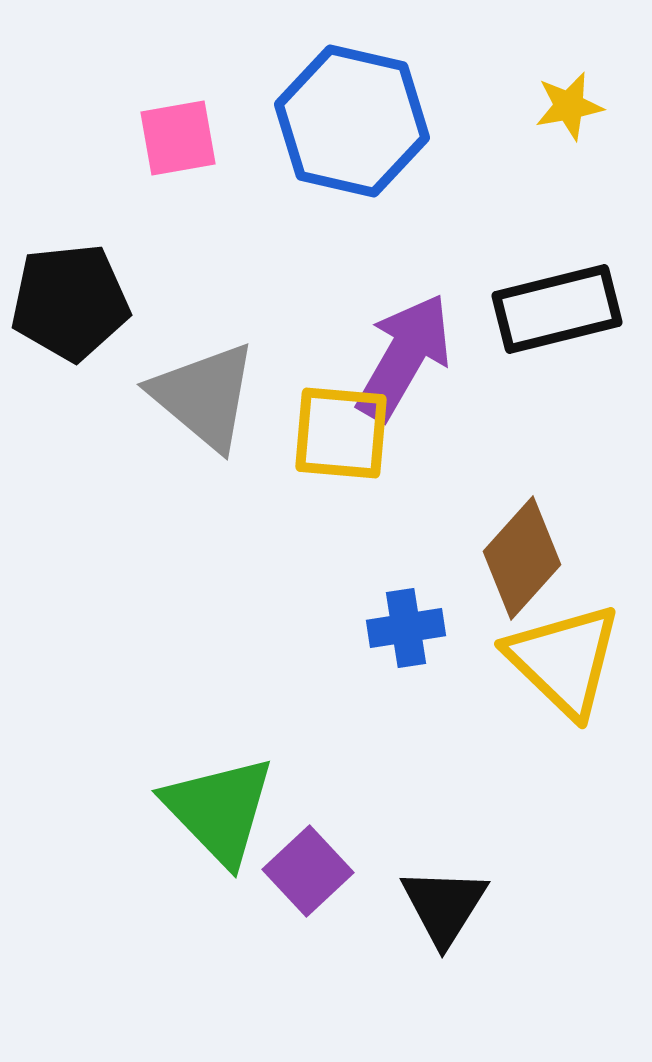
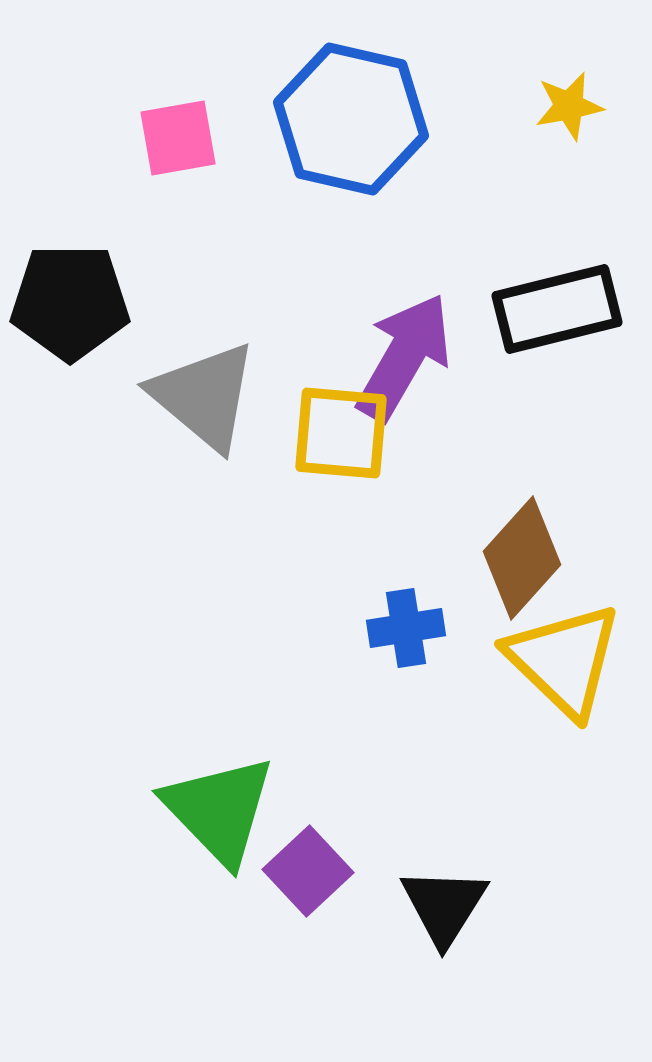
blue hexagon: moved 1 px left, 2 px up
black pentagon: rotated 6 degrees clockwise
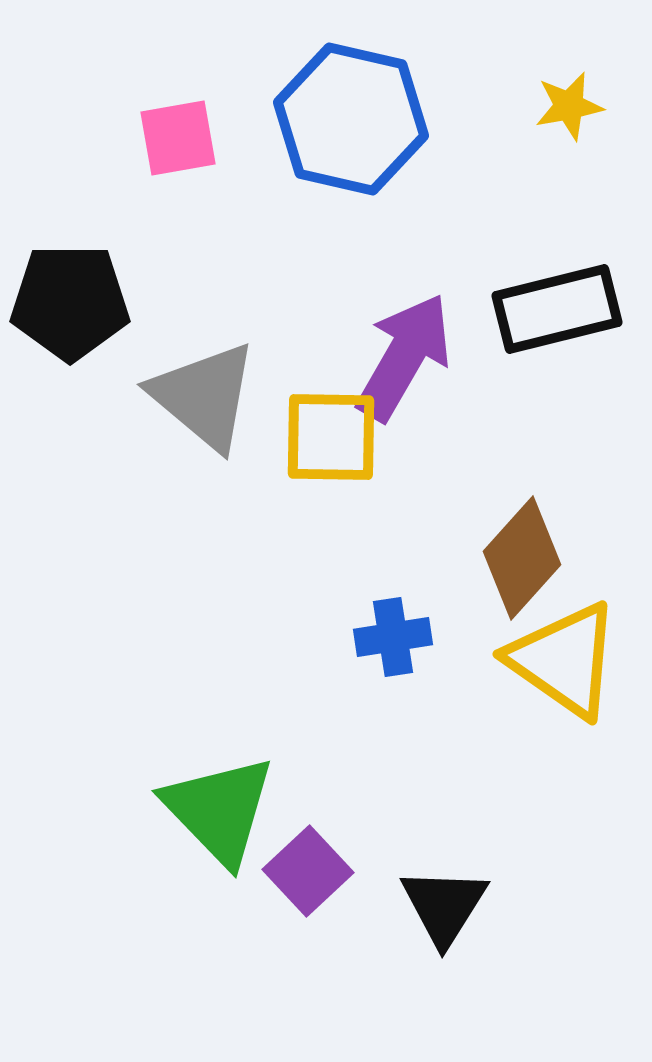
yellow square: moved 10 px left, 4 px down; rotated 4 degrees counterclockwise
blue cross: moved 13 px left, 9 px down
yellow triangle: rotated 9 degrees counterclockwise
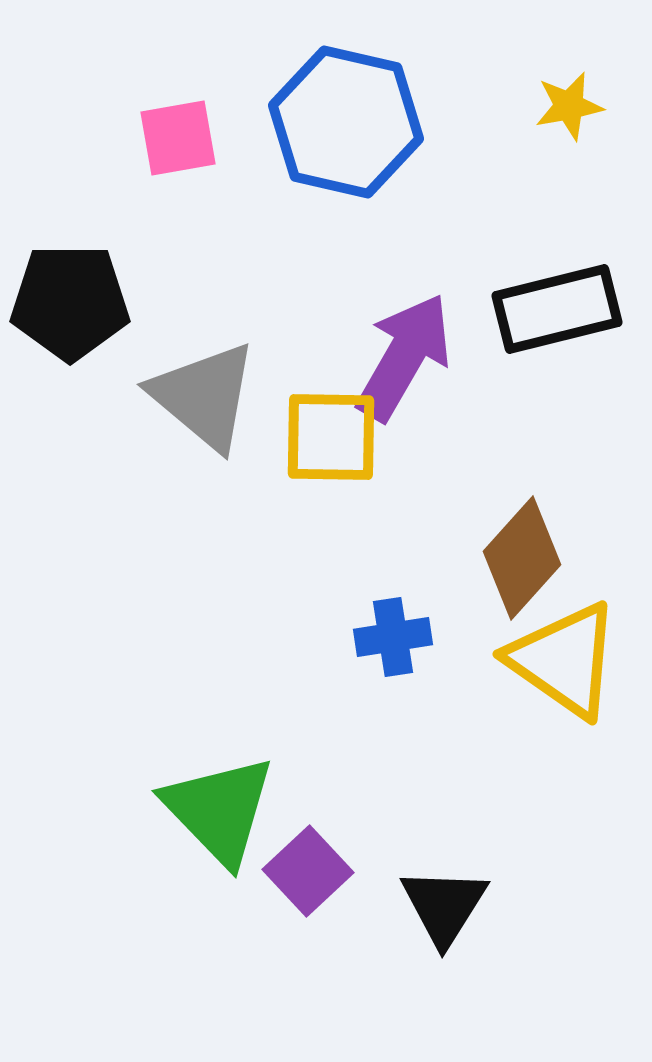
blue hexagon: moved 5 px left, 3 px down
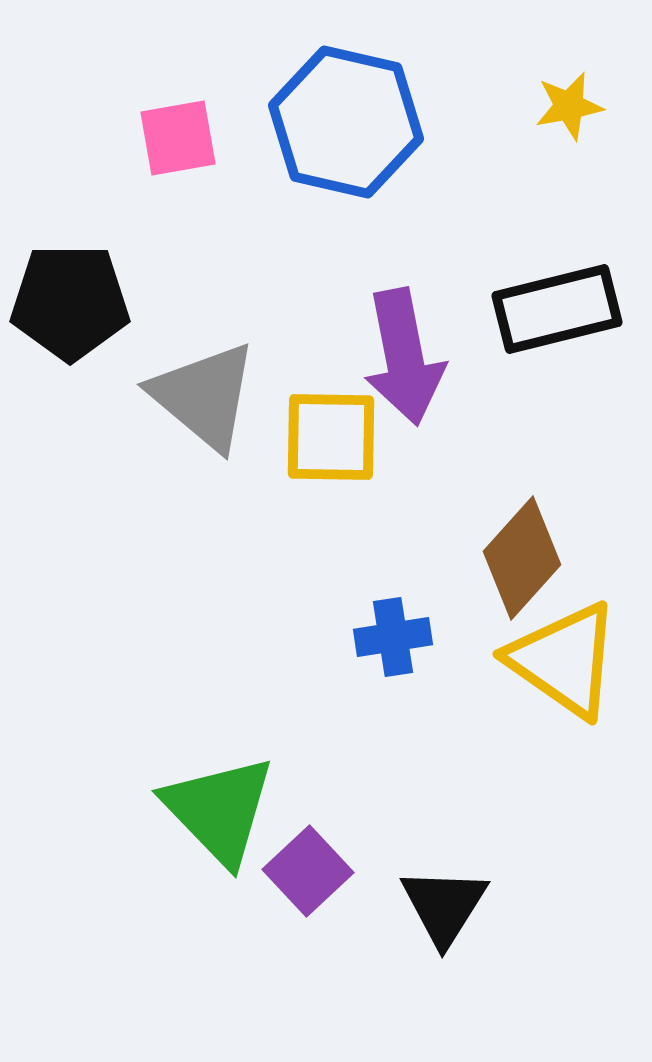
purple arrow: rotated 139 degrees clockwise
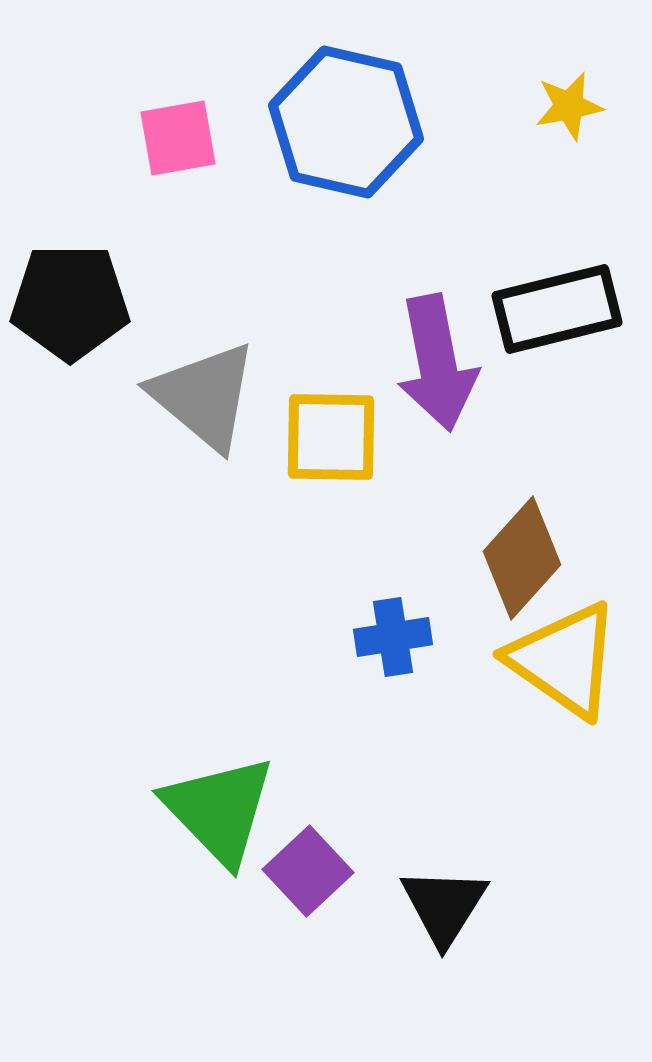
purple arrow: moved 33 px right, 6 px down
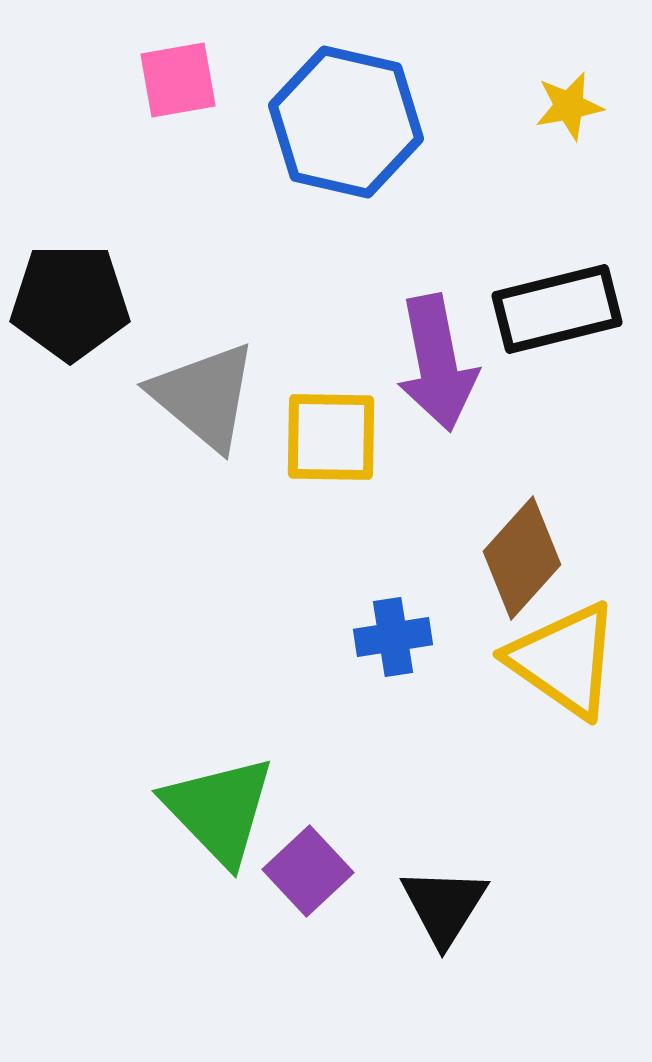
pink square: moved 58 px up
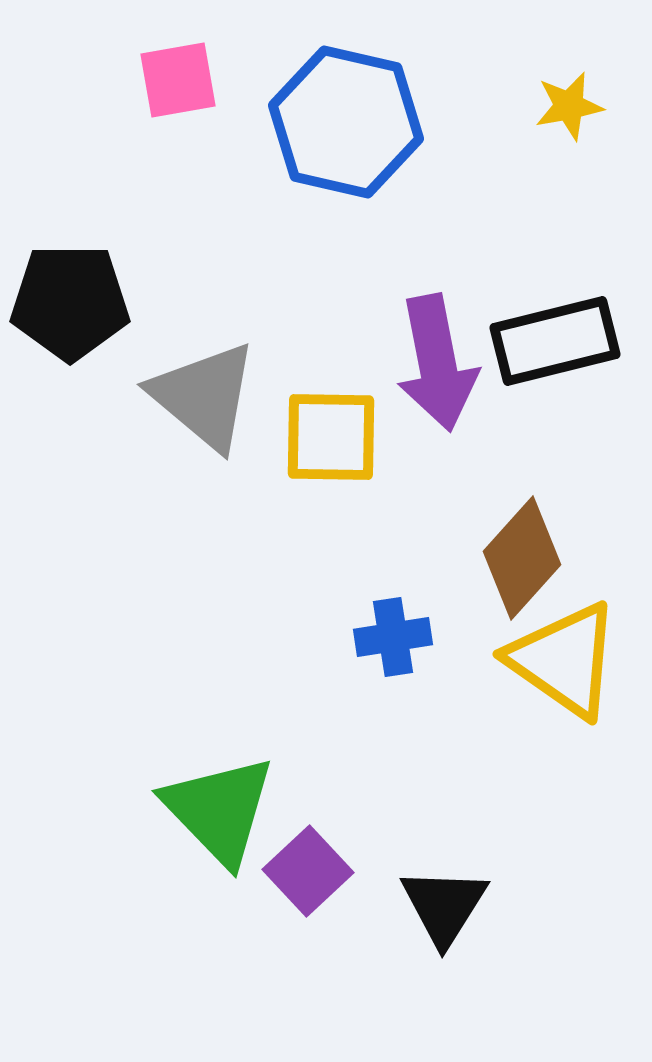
black rectangle: moved 2 px left, 32 px down
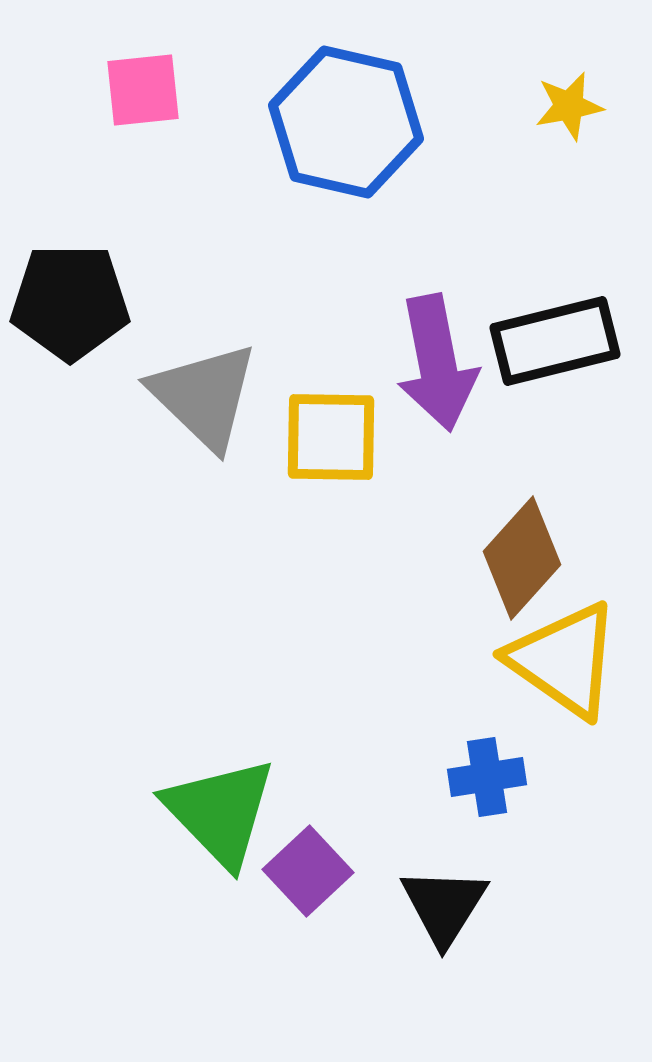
pink square: moved 35 px left, 10 px down; rotated 4 degrees clockwise
gray triangle: rotated 4 degrees clockwise
blue cross: moved 94 px right, 140 px down
green triangle: moved 1 px right, 2 px down
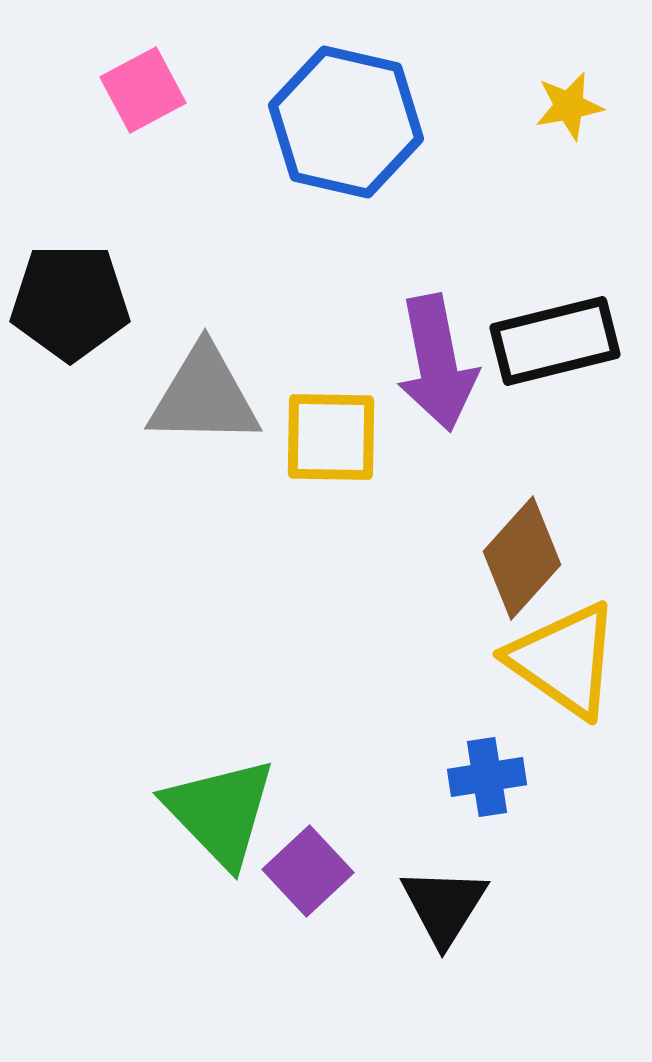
pink square: rotated 22 degrees counterclockwise
gray triangle: rotated 43 degrees counterclockwise
